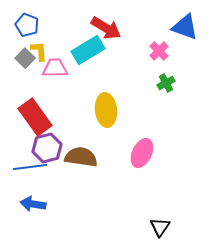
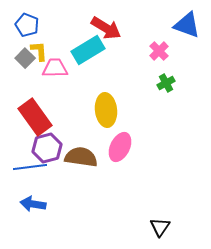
blue triangle: moved 2 px right, 2 px up
pink ellipse: moved 22 px left, 6 px up
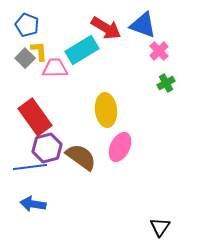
blue triangle: moved 44 px left
cyan rectangle: moved 6 px left
brown semicircle: rotated 28 degrees clockwise
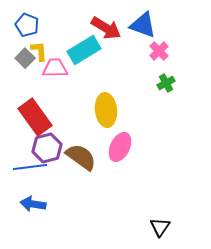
cyan rectangle: moved 2 px right
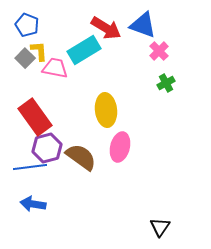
pink trapezoid: rotated 12 degrees clockwise
pink ellipse: rotated 12 degrees counterclockwise
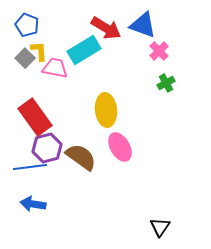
pink ellipse: rotated 44 degrees counterclockwise
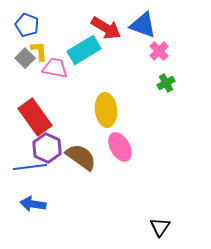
purple hexagon: rotated 20 degrees counterclockwise
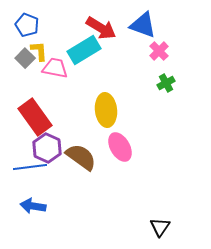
red arrow: moved 5 px left
blue arrow: moved 2 px down
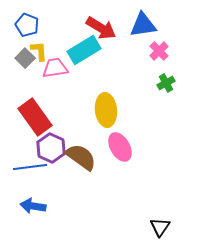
blue triangle: rotated 28 degrees counterclockwise
pink trapezoid: rotated 20 degrees counterclockwise
purple hexagon: moved 4 px right
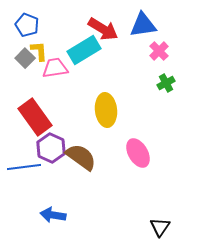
red arrow: moved 2 px right, 1 px down
pink ellipse: moved 18 px right, 6 px down
blue line: moved 6 px left
blue arrow: moved 20 px right, 9 px down
